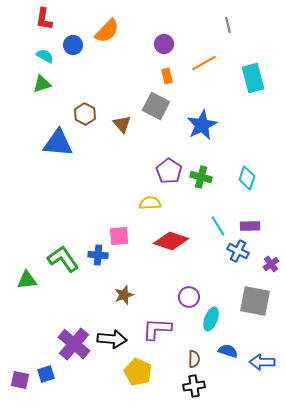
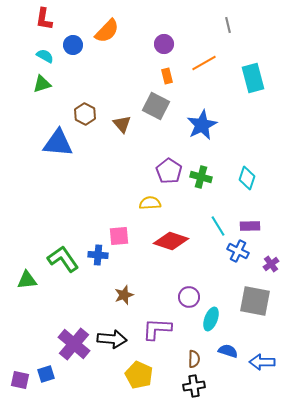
yellow pentagon at (138, 372): moved 1 px right, 3 px down
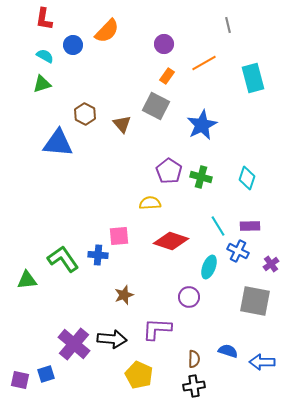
orange rectangle at (167, 76): rotated 49 degrees clockwise
cyan ellipse at (211, 319): moved 2 px left, 52 px up
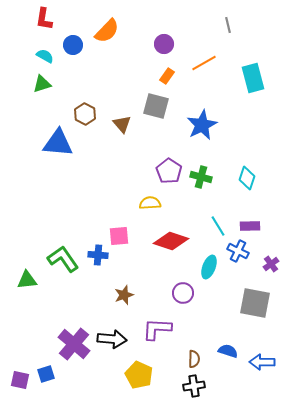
gray square at (156, 106): rotated 12 degrees counterclockwise
purple circle at (189, 297): moved 6 px left, 4 px up
gray square at (255, 301): moved 2 px down
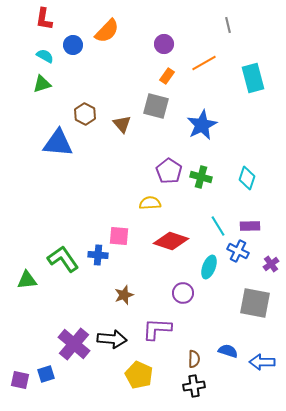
pink square at (119, 236): rotated 10 degrees clockwise
